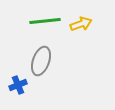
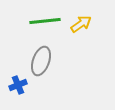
yellow arrow: rotated 15 degrees counterclockwise
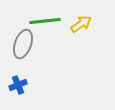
gray ellipse: moved 18 px left, 17 px up
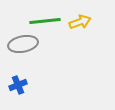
yellow arrow: moved 1 px left, 2 px up; rotated 15 degrees clockwise
gray ellipse: rotated 60 degrees clockwise
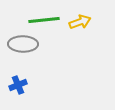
green line: moved 1 px left, 1 px up
gray ellipse: rotated 12 degrees clockwise
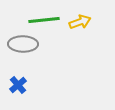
blue cross: rotated 18 degrees counterclockwise
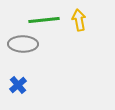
yellow arrow: moved 1 px left, 2 px up; rotated 80 degrees counterclockwise
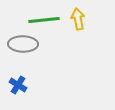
yellow arrow: moved 1 px left, 1 px up
blue cross: rotated 18 degrees counterclockwise
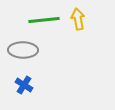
gray ellipse: moved 6 px down
blue cross: moved 6 px right
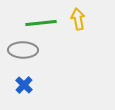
green line: moved 3 px left, 3 px down
blue cross: rotated 12 degrees clockwise
